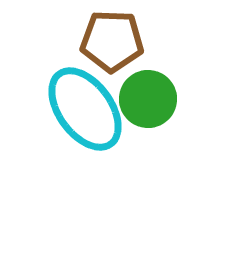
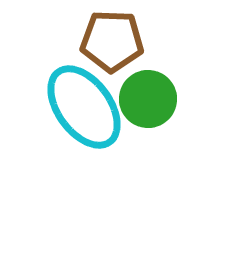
cyan ellipse: moved 1 px left, 2 px up
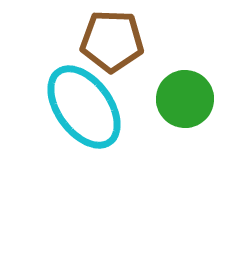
green circle: moved 37 px right
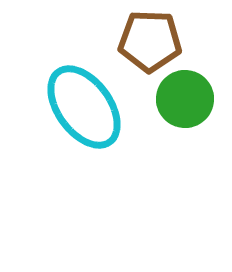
brown pentagon: moved 38 px right
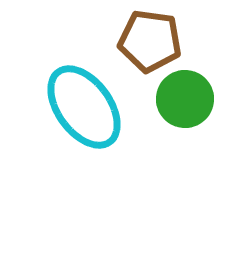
brown pentagon: rotated 6 degrees clockwise
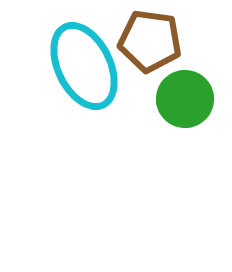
cyan ellipse: moved 41 px up; rotated 10 degrees clockwise
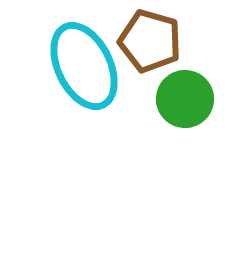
brown pentagon: rotated 8 degrees clockwise
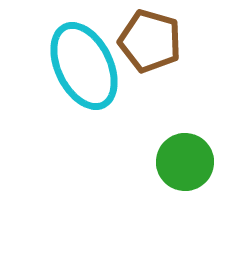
green circle: moved 63 px down
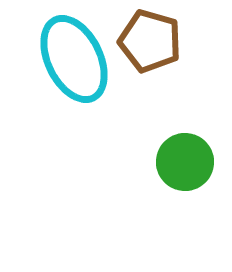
cyan ellipse: moved 10 px left, 7 px up
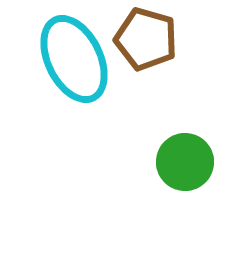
brown pentagon: moved 4 px left, 2 px up
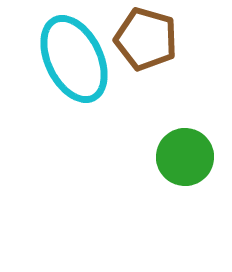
green circle: moved 5 px up
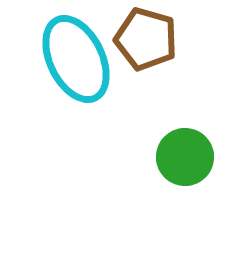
cyan ellipse: moved 2 px right
